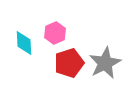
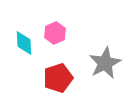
red pentagon: moved 11 px left, 15 px down
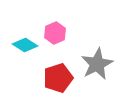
cyan diamond: moved 1 px right, 2 px down; rotated 55 degrees counterclockwise
gray star: moved 8 px left, 1 px down
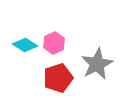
pink hexagon: moved 1 px left, 10 px down
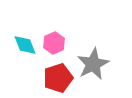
cyan diamond: rotated 35 degrees clockwise
gray star: moved 4 px left
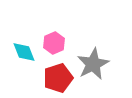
cyan diamond: moved 1 px left, 7 px down
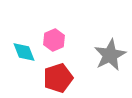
pink hexagon: moved 3 px up
gray star: moved 17 px right, 9 px up
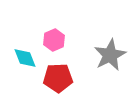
cyan diamond: moved 1 px right, 6 px down
red pentagon: rotated 16 degrees clockwise
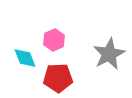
gray star: moved 1 px left, 1 px up
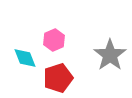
gray star: moved 1 px right, 1 px down; rotated 8 degrees counterclockwise
red pentagon: rotated 16 degrees counterclockwise
